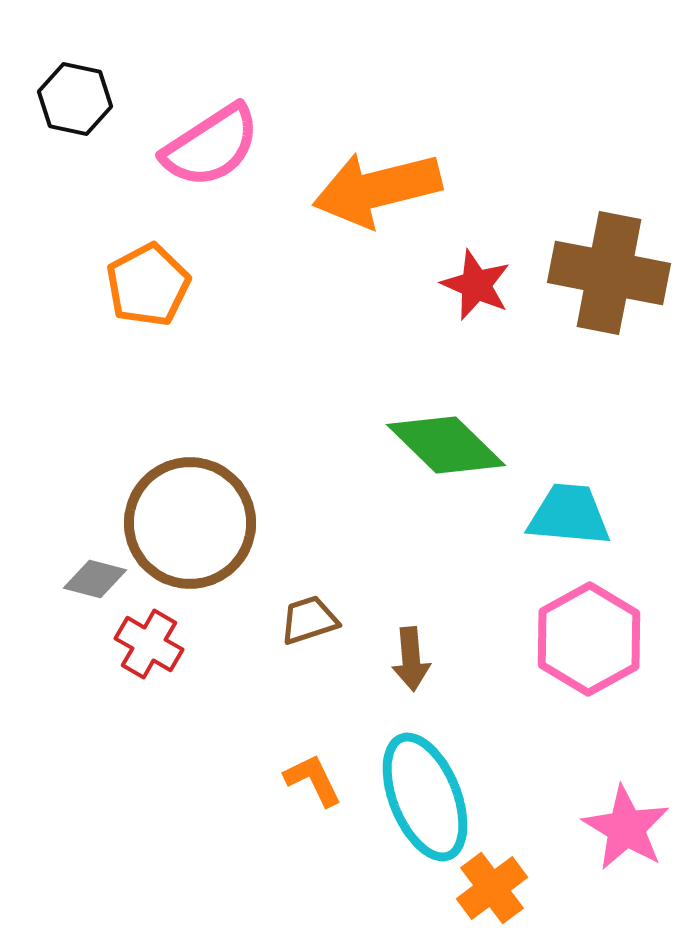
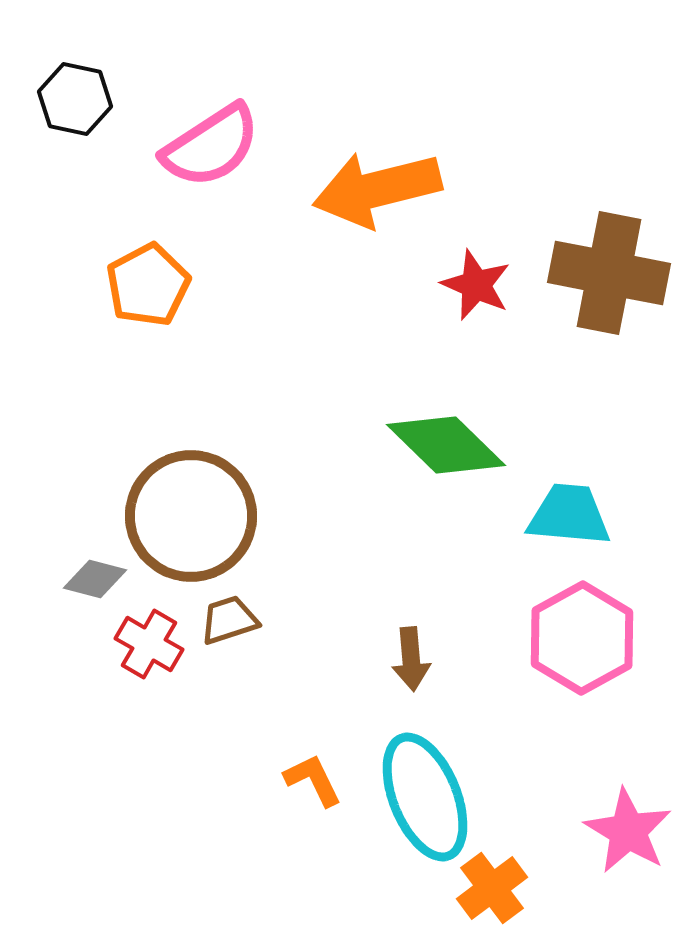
brown circle: moved 1 px right, 7 px up
brown trapezoid: moved 80 px left
pink hexagon: moved 7 px left, 1 px up
pink star: moved 2 px right, 3 px down
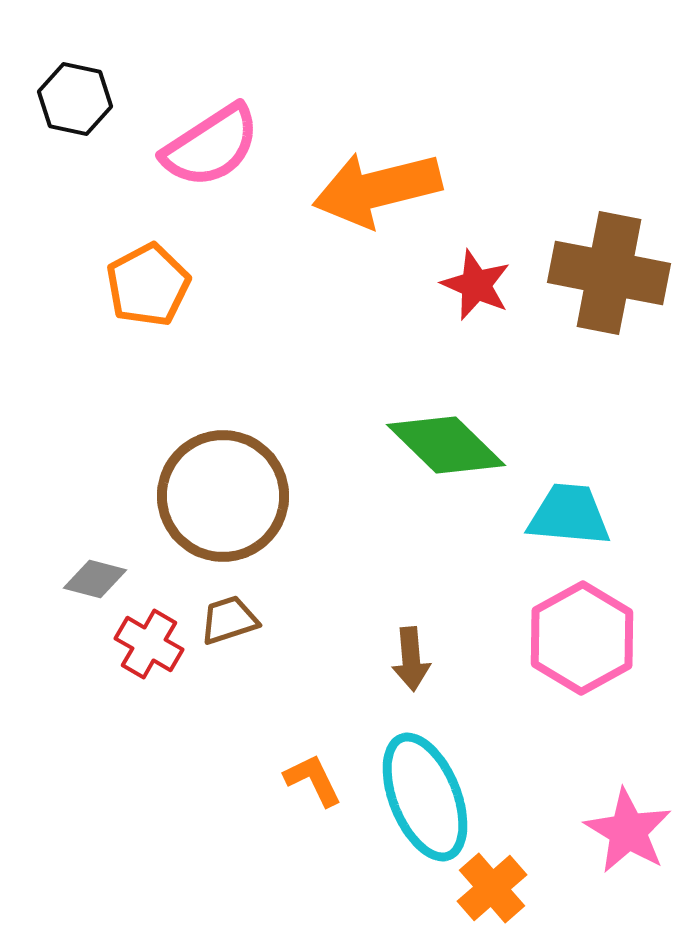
brown circle: moved 32 px right, 20 px up
orange cross: rotated 4 degrees counterclockwise
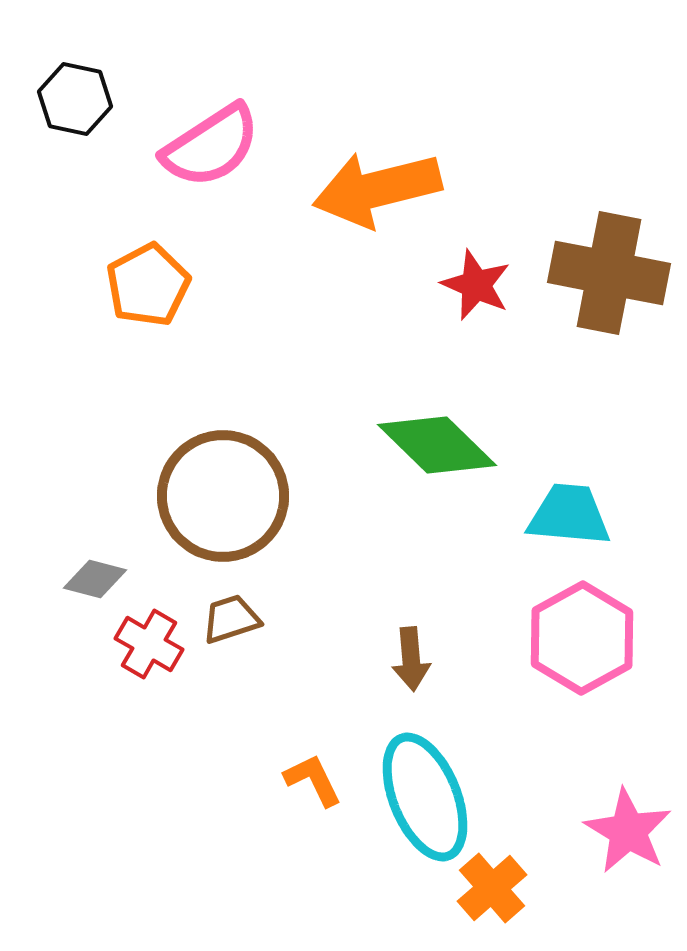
green diamond: moved 9 px left
brown trapezoid: moved 2 px right, 1 px up
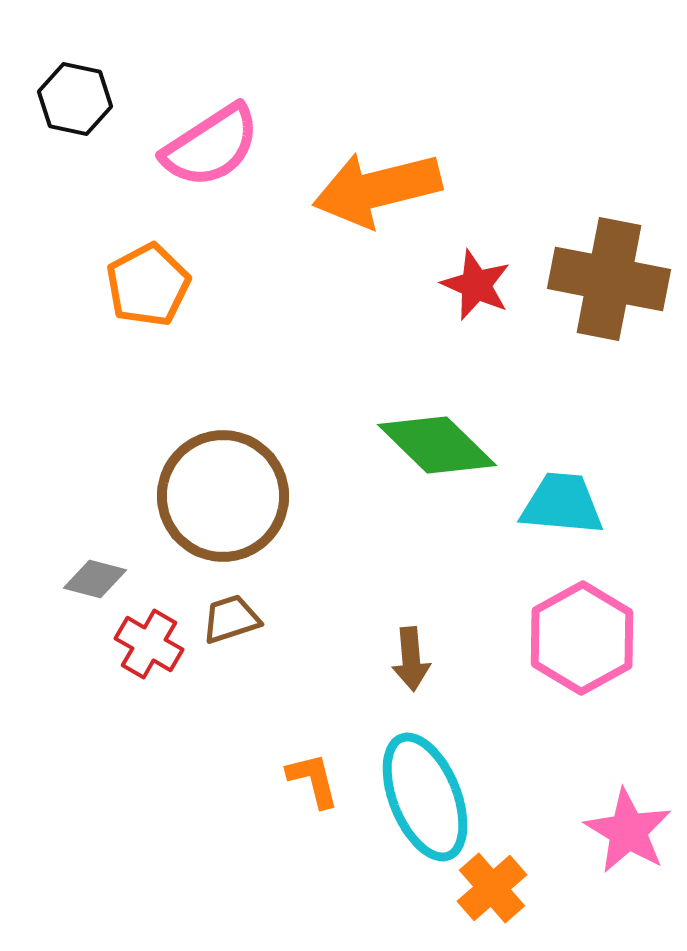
brown cross: moved 6 px down
cyan trapezoid: moved 7 px left, 11 px up
orange L-shape: rotated 12 degrees clockwise
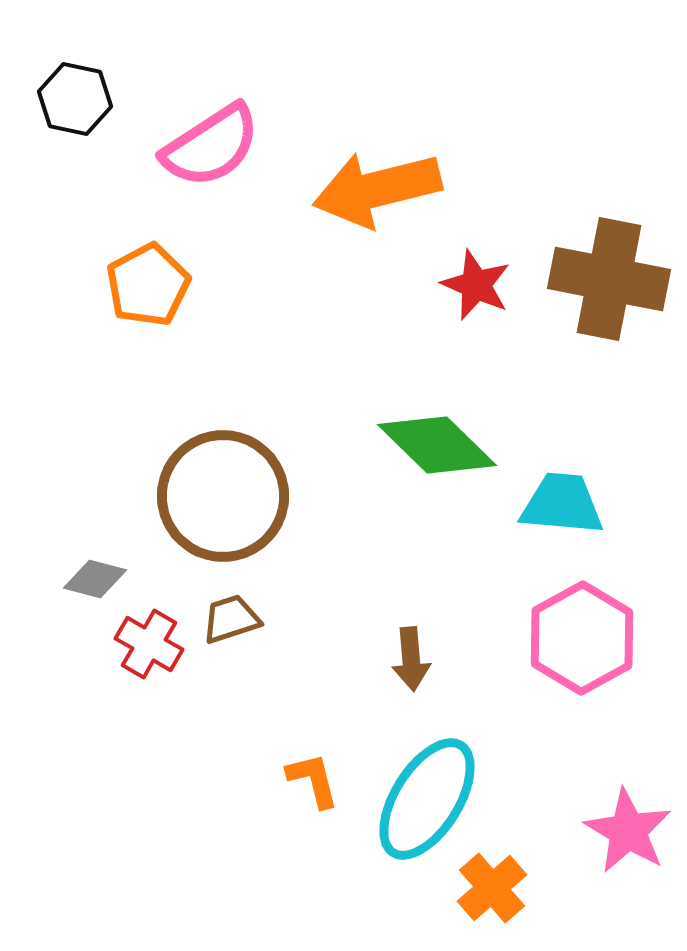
cyan ellipse: moved 2 px right, 2 px down; rotated 54 degrees clockwise
